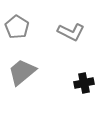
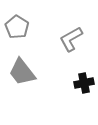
gray L-shape: moved 7 px down; rotated 124 degrees clockwise
gray trapezoid: rotated 88 degrees counterclockwise
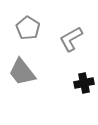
gray pentagon: moved 11 px right, 1 px down
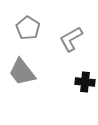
black cross: moved 1 px right, 1 px up; rotated 18 degrees clockwise
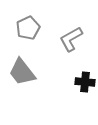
gray pentagon: rotated 15 degrees clockwise
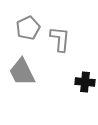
gray L-shape: moved 11 px left; rotated 124 degrees clockwise
gray trapezoid: rotated 12 degrees clockwise
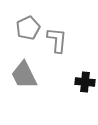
gray L-shape: moved 3 px left, 1 px down
gray trapezoid: moved 2 px right, 3 px down
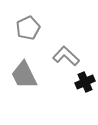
gray L-shape: moved 9 px right, 16 px down; rotated 52 degrees counterclockwise
black cross: rotated 30 degrees counterclockwise
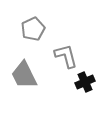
gray pentagon: moved 5 px right, 1 px down
gray L-shape: rotated 32 degrees clockwise
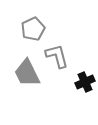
gray L-shape: moved 9 px left
gray trapezoid: moved 3 px right, 2 px up
